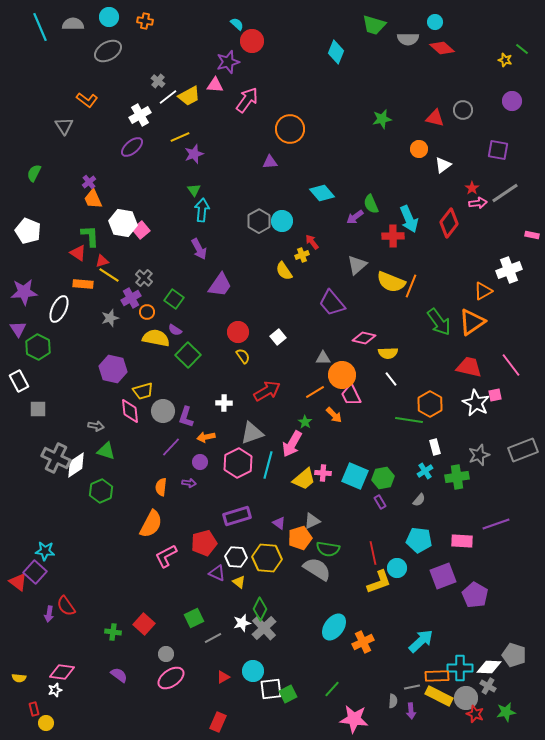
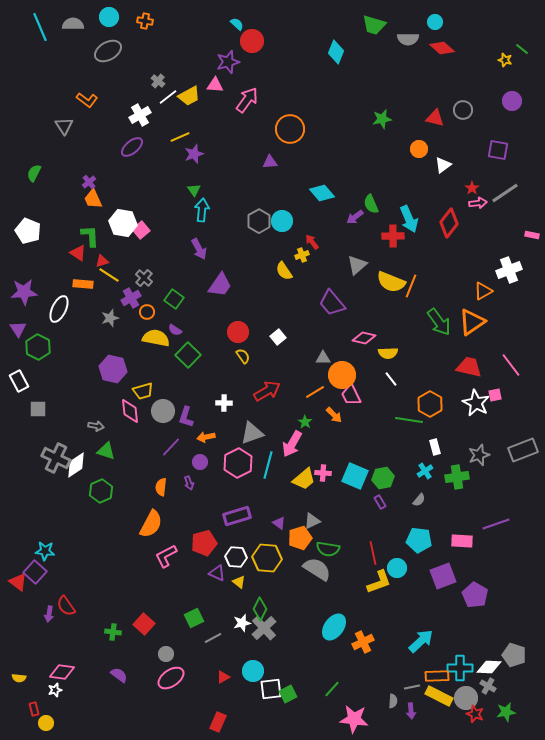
purple arrow at (189, 483): rotated 64 degrees clockwise
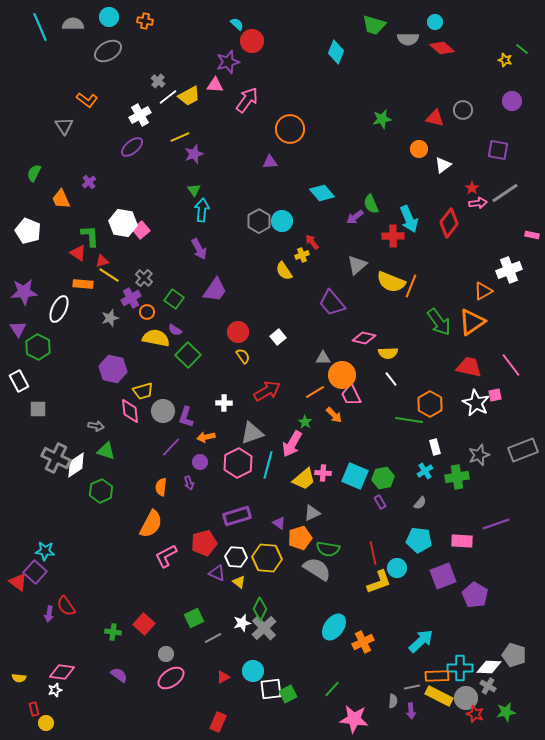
orange trapezoid at (93, 199): moved 32 px left
purple trapezoid at (220, 285): moved 5 px left, 5 px down
gray semicircle at (419, 500): moved 1 px right, 3 px down
gray triangle at (312, 521): moved 8 px up
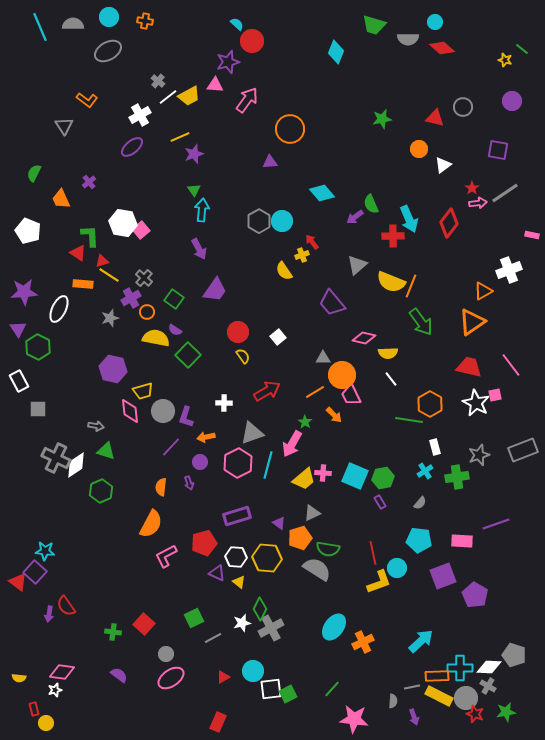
gray circle at (463, 110): moved 3 px up
green arrow at (439, 322): moved 18 px left
gray cross at (264, 628): moved 7 px right; rotated 15 degrees clockwise
purple arrow at (411, 711): moved 3 px right, 6 px down; rotated 14 degrees counterclockwise
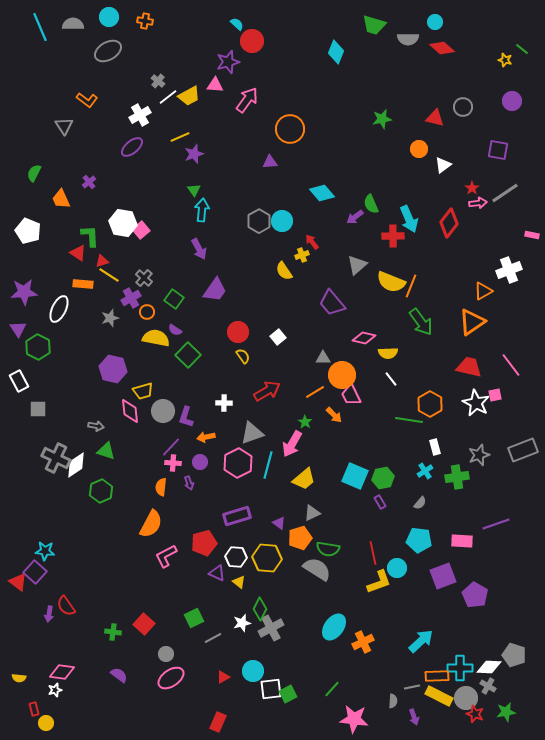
pink cross at (323, 473): moved 150 px left, 10 px up
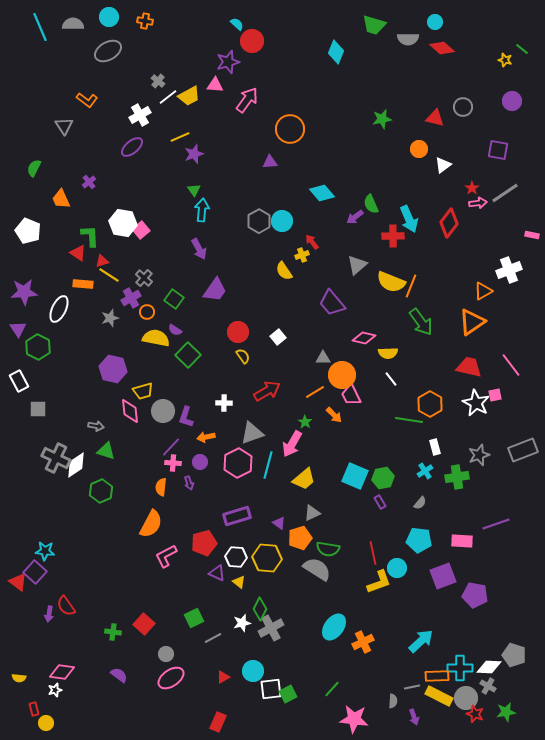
green semicircle at (34, 173): moved 5 px up
purple pentagon at (475, 595): rotated 20 degrees counterclockwise
